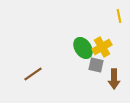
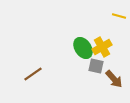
yellow line: rotated 64 degrees counterclockwise
gray square: moved 1 px down
brown arrow: rotated 42 degrees counterclockwise
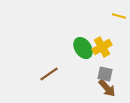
gray square: moved 9 px right, 8 px down
brown line: moved 16 px right
brown arrow: moved 7 px left, 9 px down
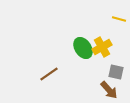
yellow line: moved 3 px down
gray square: moved 11 px right, 2 px up
brown arrow: moved 2 px right, 2 px down
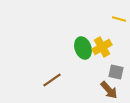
green ellipse: rotated 15 degrees clockwise
brown line: moved 3 px right, 6 px down
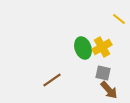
yellow line: rotated 24 degrees clockwise
gray square: moved 13 px left, 1 px down
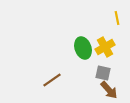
yellow line: moved 2 px left, 1 px up; rotated 40 degrees clockwise
yellow cross: moved 3 px right
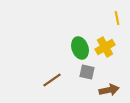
green ellipse: moved 3 px left
gray square: moved 16 px left, 1 px up
brown arrow: rotated 60 degrees counterclockwise
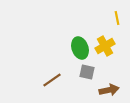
yellow cross: moved 1 px up
